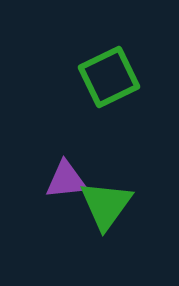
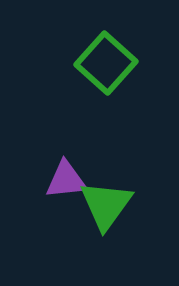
green square: moved 3 px left, 14 px up; rotated 22 degrees counterclockwise
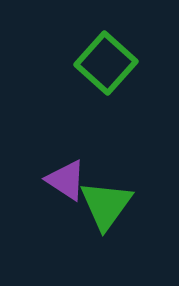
purple triangle: rotated 39 degrees clockwise
